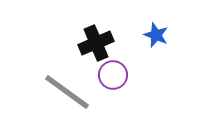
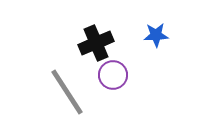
blue star: rotated 25 degrees counterclockwise
gray line: rotated 21 degrees clockwise
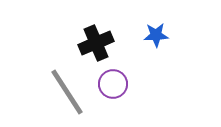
purple circle: moved 9 px down
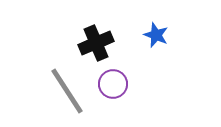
blue star: rotated 25 degrees clockwise
gray line: moved 1 px up
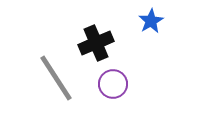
blue star: moved 5 px left, 14 px up; rotated 20 degrees clockwise
gray line: moved 11 px left, 13 px up
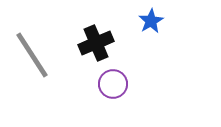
gray line: moved 24 px left, 23 px up
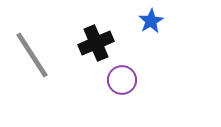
purple circle: moved 9 px right, 4 px up
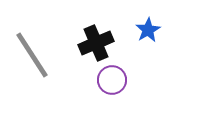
blue star: moved 3 px left, 9 px down
purple circle: moved 10 px left
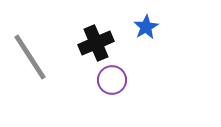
blue star: moved 2 px left, 3 px up
gray line: moved 2 px left, 2 px down
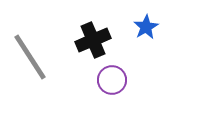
black cross: moved 3 px left, 3 px up
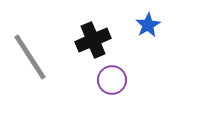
blue star: moved 2 px right, 2 px up
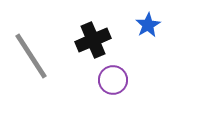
gray line: moved 1 px right, 1 px up
purple circle: moved 1 px right
